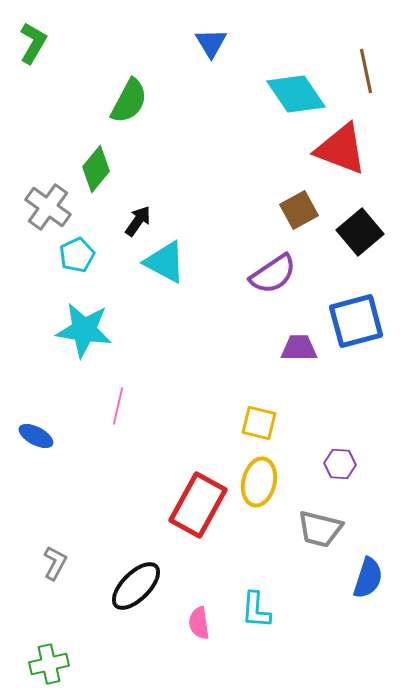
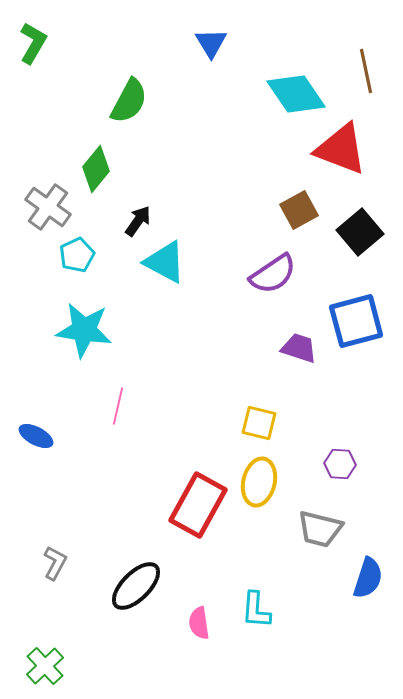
purple trapezoid: rotated 18 degrees clockwise
green cross: moved 4 px left, 2 px down; rotated 30 degrees counterclockwise
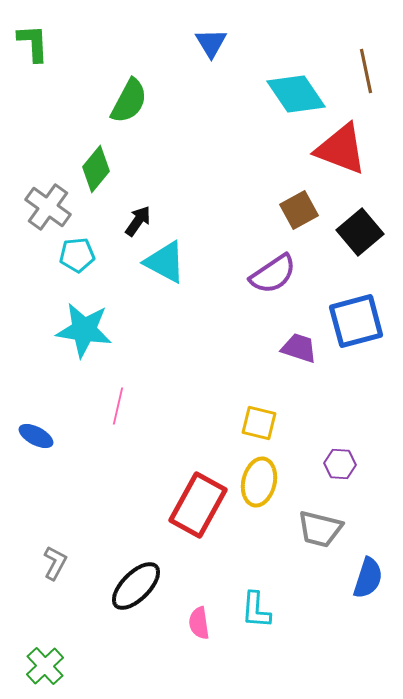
green L-shape: rotated 33 degrees counterclockwise
cyan pentagon: rotated 20 degrees clockwise
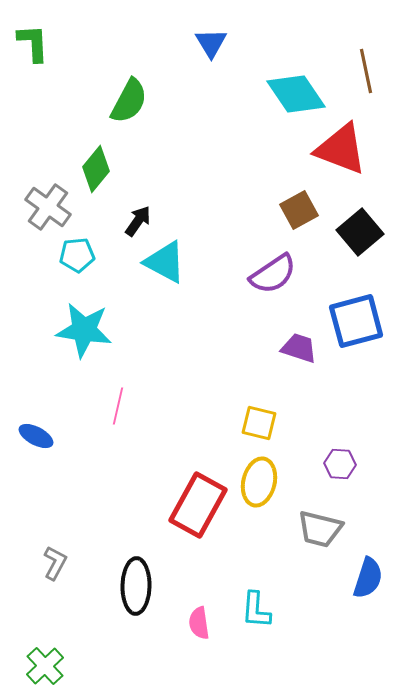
black ellipse: rotated 44 degrees counterclockwise
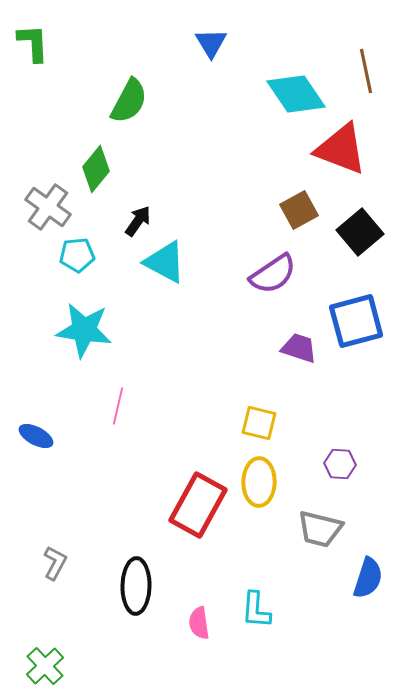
yellow ellipse: rotated 12 degrees counterclockwise
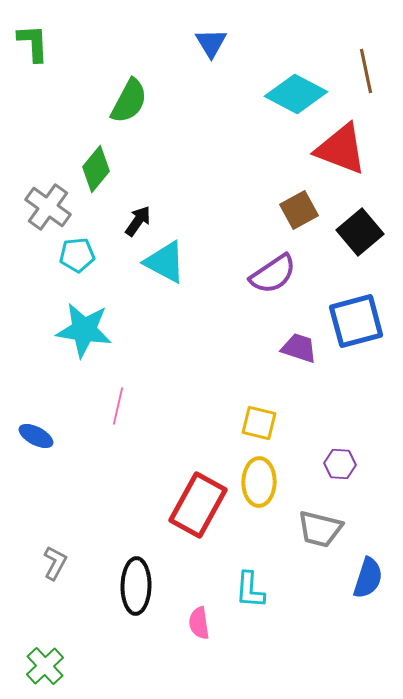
cyan diamond: rotated 28 degrees counterclockwise
cyan L-shape: moved 6 px left, 20 px up
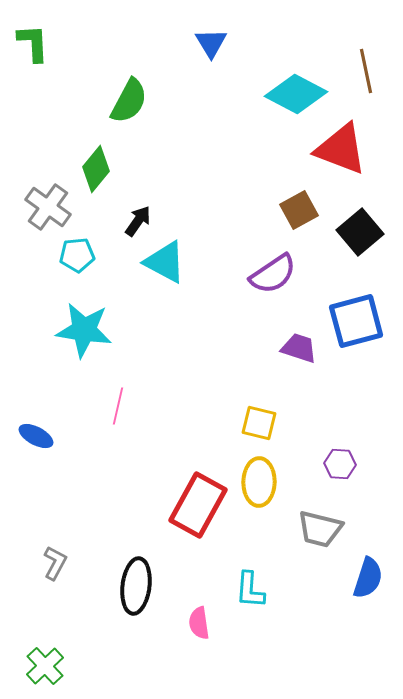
black ellipse: rotated 6 degrees clockwise
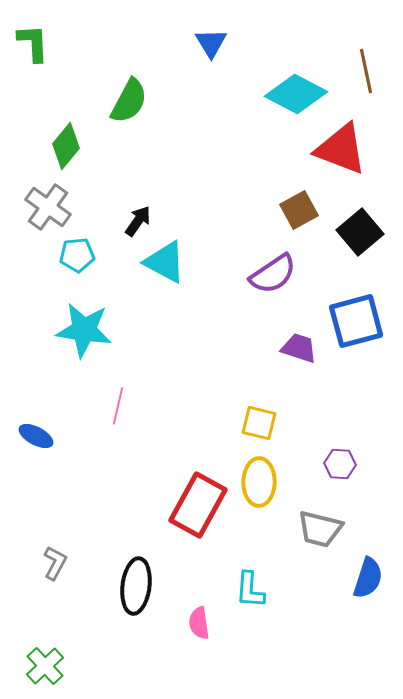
green diamond: moved 30 px left, 23 px up
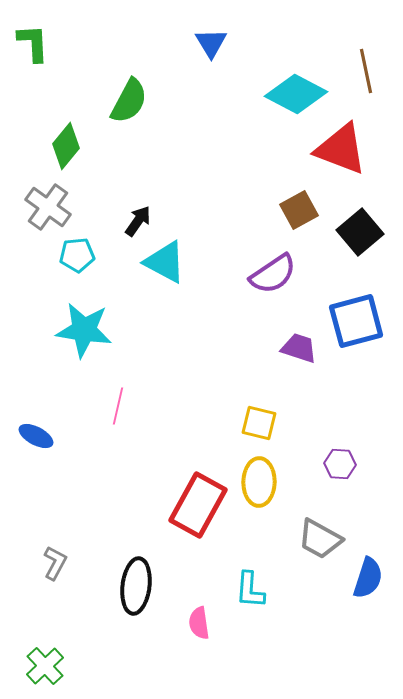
gray trapezoid: moved 10 px down; rotated 15 degrees clockwise
